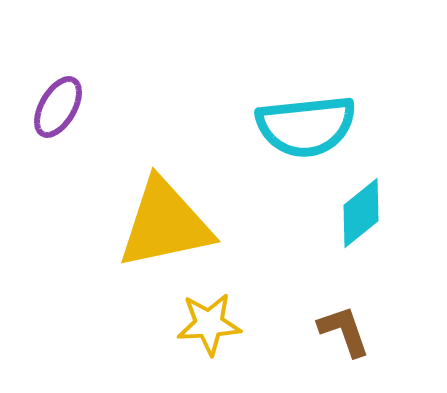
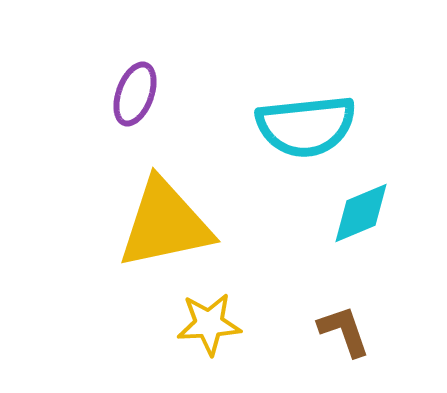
purple ellipse: moved 77 px right, 13 px up; rotated 10 degrees counterclockwise
cyan diamond: rotated 16 degrees clockwise
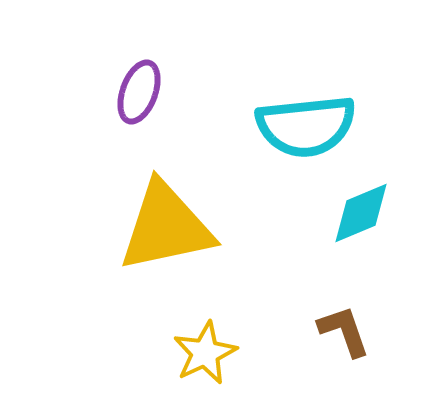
purple ellipse: moved 4 px right, 2 px up
yellow triangle: moved 1 px right, 3 px down
yellow star: moved 4 px left, 29 px down; rotated 22 degrees counterclockwise
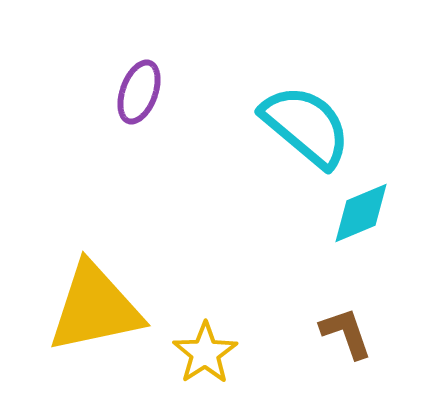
cyan semicircle: rotated 134 degrees counterclockwise
yellow triangle: moved 71 px left, 81 px down
brown L-shape: moved 2 px right, 2 px down
yellow star: rotated 8 degrees counterclockwise
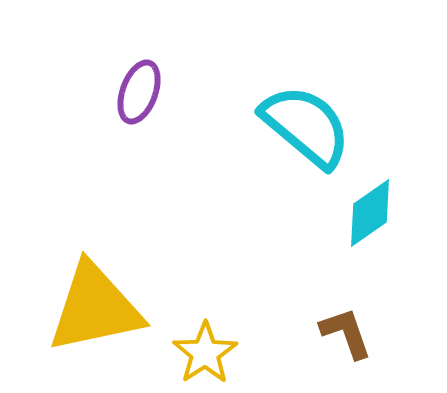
cyan diamond: moved 9 px right; rotated 12 degrees counterclockwise
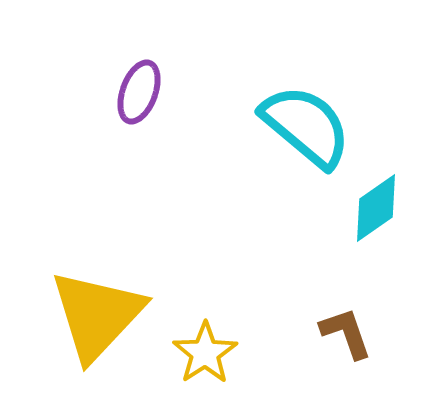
cyan diamond: moved 6 px right, 5 px up
yellow triangle: moved 2 px right, 7 px down; rotated 35 degrees counterclockwise
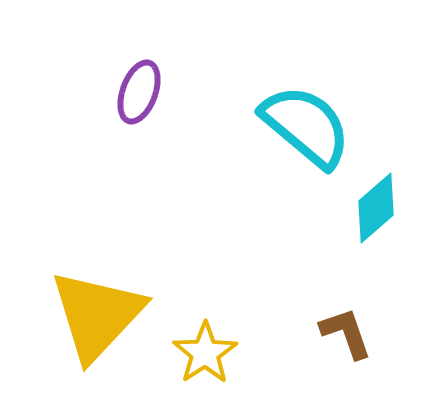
cyan diamond: rotated 6 degrees counterclockwise
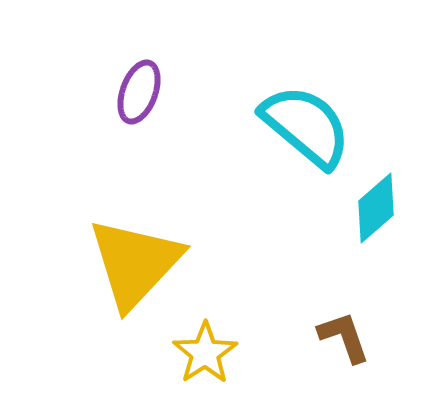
yellow triangle: moved 38 px right, 52 px up
brown L-shape: moved 2 px left, 4 px down
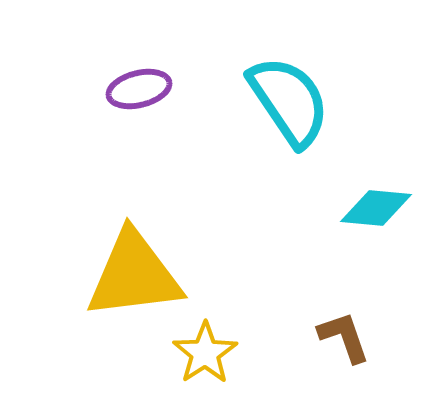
purple ellipse: moved 3 px up; rotated 56 degrees clockwise
cyan semicircle: moved 17 px left, 25 px up; rotated 16 degrees clockwise
cyan diamond: rotated 46 degrees clockwise
yellow triangle: moved 1 px left, 12 px down; rotated 40 degrees clockwise
